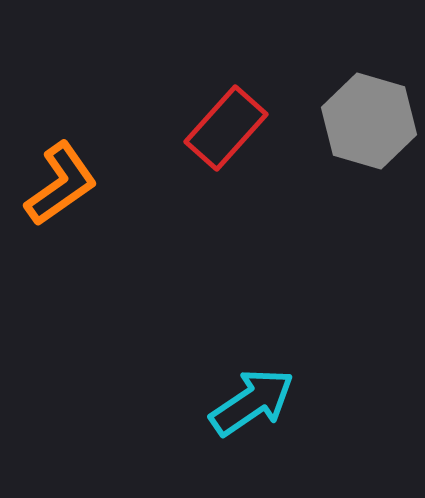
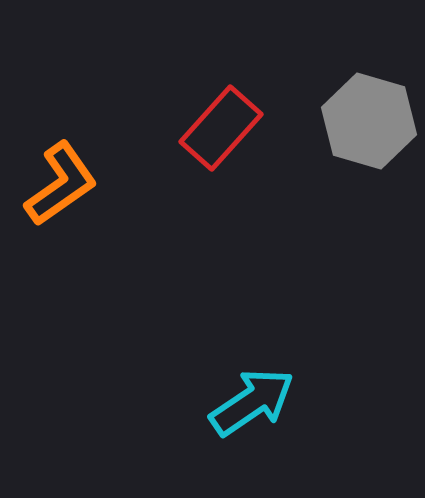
red rectangle: moved 5 px left
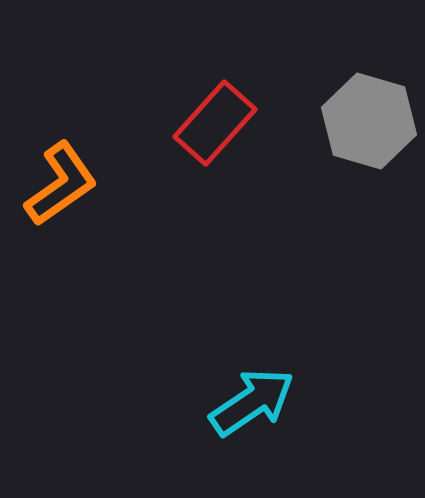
red rectangle: moved 6 px left, 5 px up
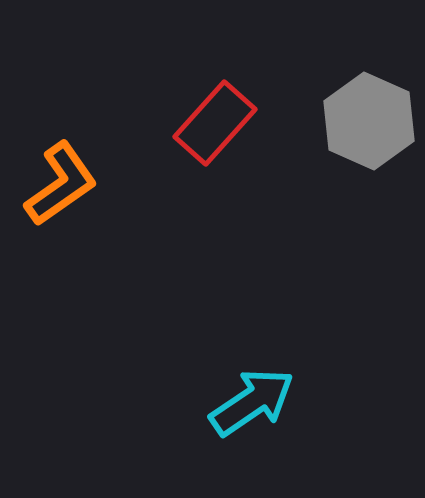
gray hexagon: rotated 8 degrees clockwise
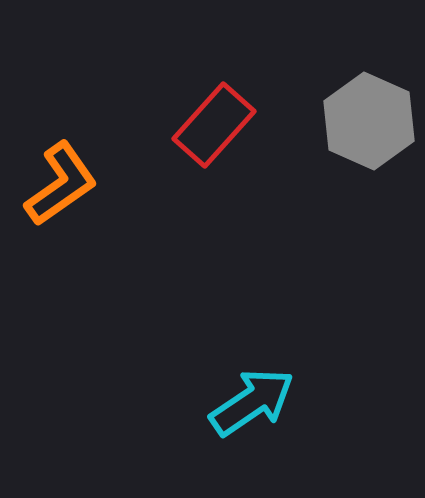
red rectangle: moved 1 px left, 2 px down
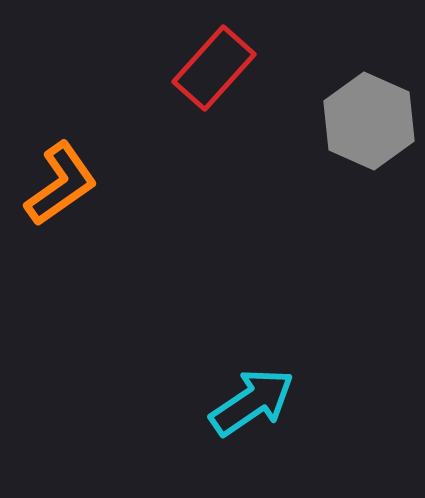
red rectangle: moved 57 px up
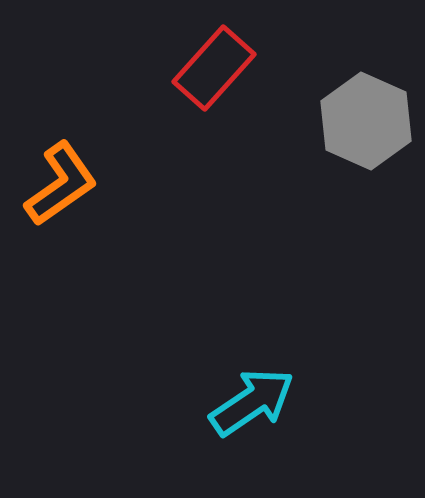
gray hexagon: moved 3 px left
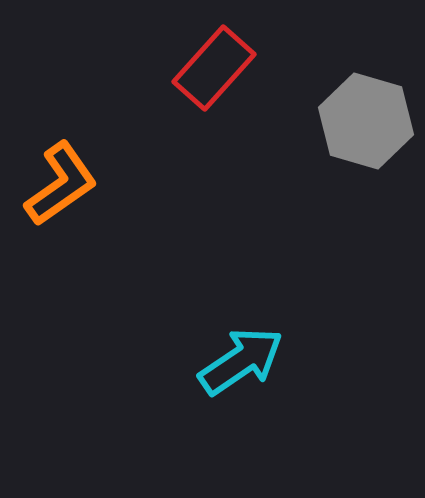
gray hexagon: rotated 8 degrees counterclockwise
cyan arrow: moved 11 px left, 41 px up
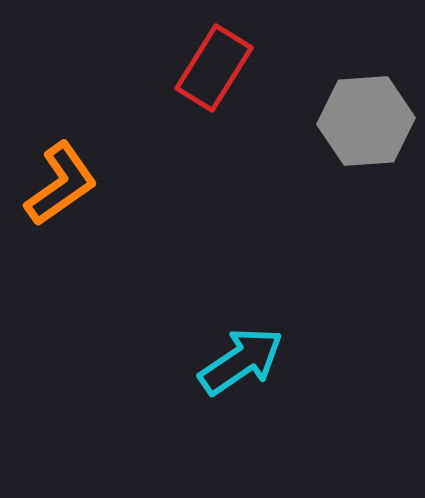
red rectangle: rotated 10 degrees counterclockwise
gray hexagon: rotated 20 degrees counterclockwise
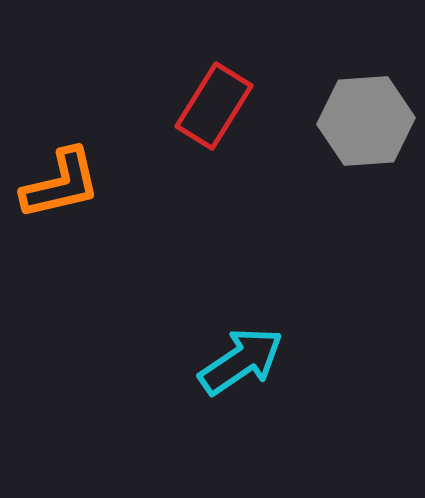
red rectangle: moved 38 px down
orange L-shape: rotated 22 degrees clockwise
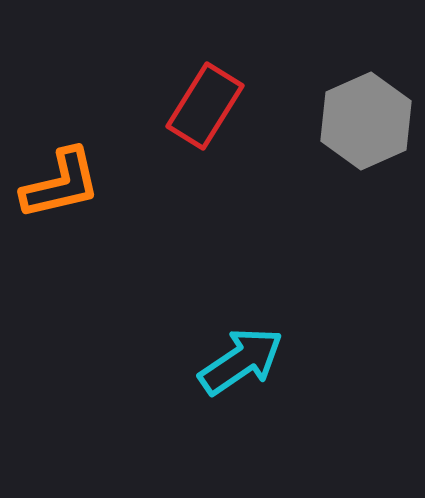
red rectangle: moved 9 px left
gray hexagon: rotated 20 degrees counterclockwise
